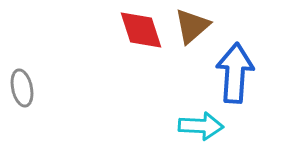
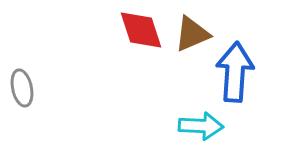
brown triangle: moved 8 px down; rotated 18 degrees clockwise
blue arrow: moved 1 px up
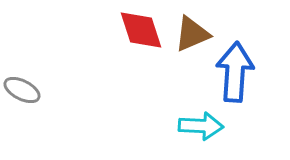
gray ellipse: moved 2 px down; rotated 51 degrees counterclockwise
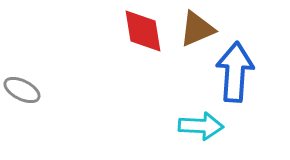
red diamond: moved 2 px right, 1 px down; rotated 9 degrees clockwise
brown triangle: moved 5 px right, 5 px up
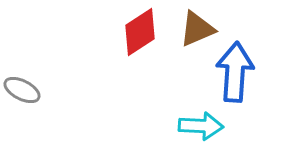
red diamond: moved 3 px left, 1 px down; rotated 66 degrees clockwise
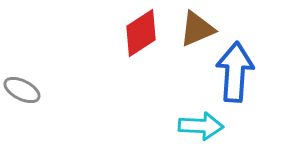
red diamond: moved 1 px right, 1 px down
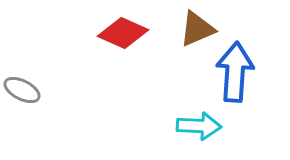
red diamond: moved 18 px left; rotated 57 degrees clockwise
cyan arrow: moved 2 px left
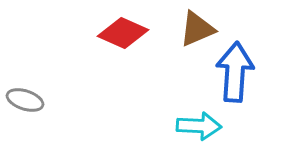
gray ellipse: moved 3 px right, 10 px down; rotated 9 degrees counterclockwise
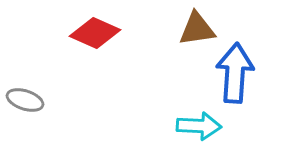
brown triangle: rotated 15 degrees clockwise
red diamond: moved 28 px left
blue arrow: moved 1 px down
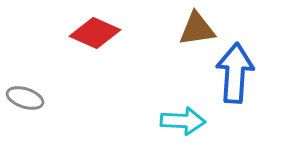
gray ellipse: moved 2 px up
cyan arrow: moved 16 px left, 5 px up
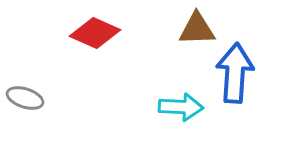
brown triangle: rotated 6 degrees clockwise
cyan arrow: moved 2 px left, 14 px up
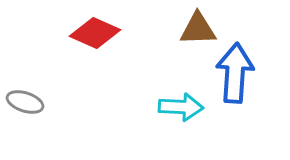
brown triangle: moved 1 px right
gray ellipse: moved 4 px down
